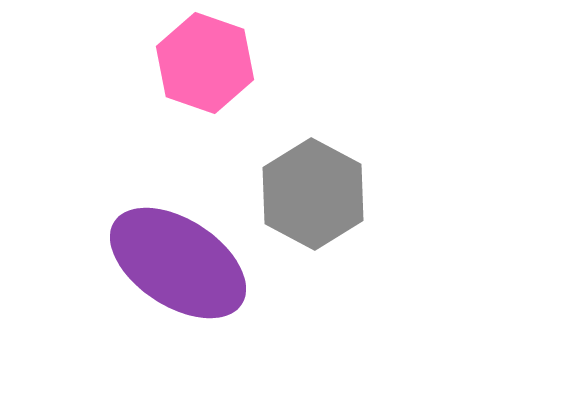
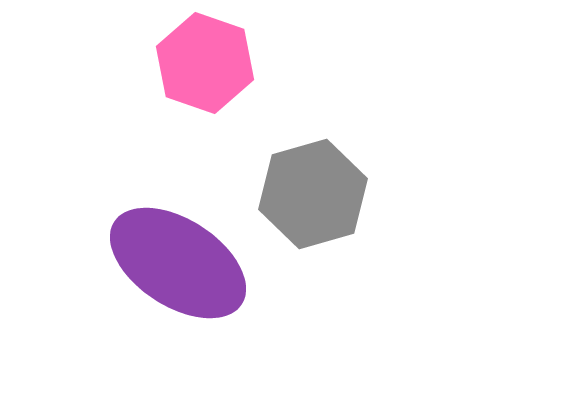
gray hexagon: rotated 16 degrees clockwise
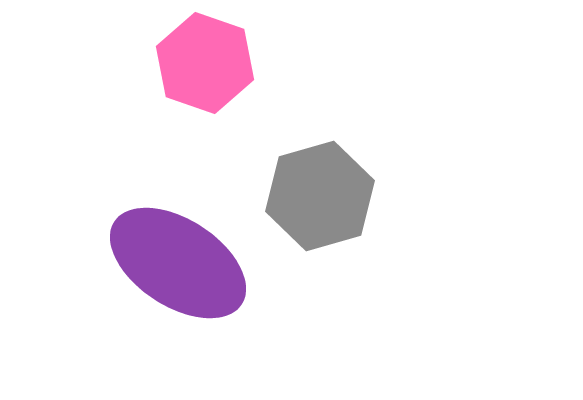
gray hexagon: moved 7 px right, 2 px down
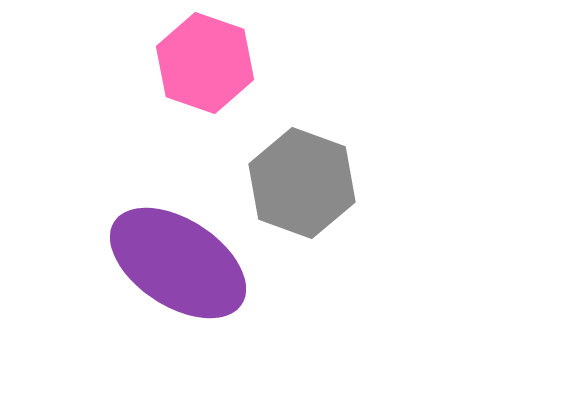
gray hexagon: moved 18 px left, 13 px up; rotated 24 degrees counterclockwise
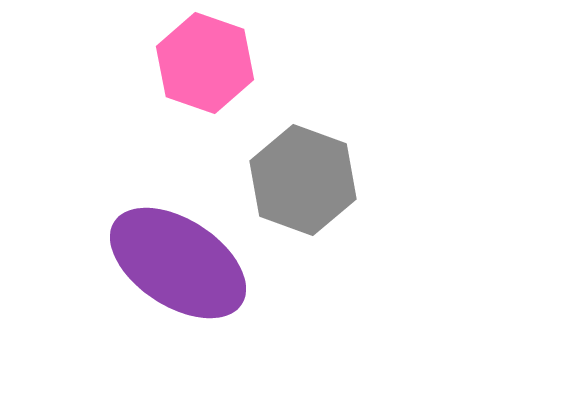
gray hexagon: moved 1 px right, 3 px up
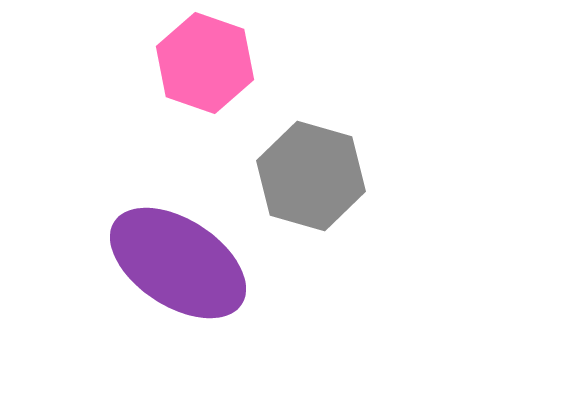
gray hexagon: moved 8 px right, 4 px up; rotated 4 degrees counterclockwise
